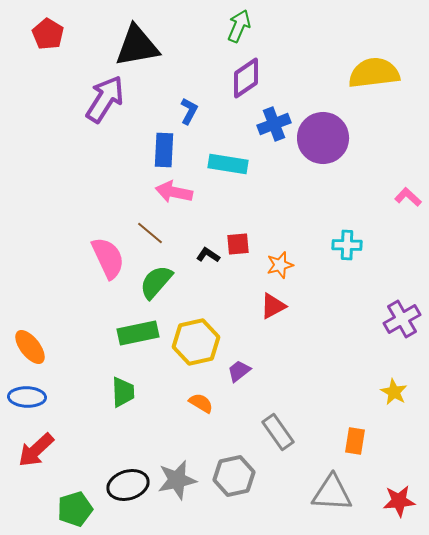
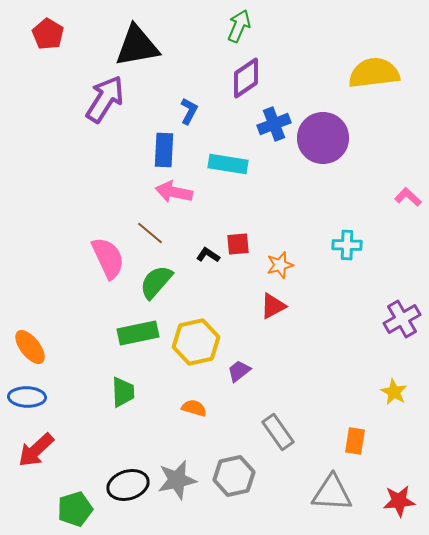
orange semicircle: moved 7 px left, 5 px down; rotated 15 degrees counterclockwise
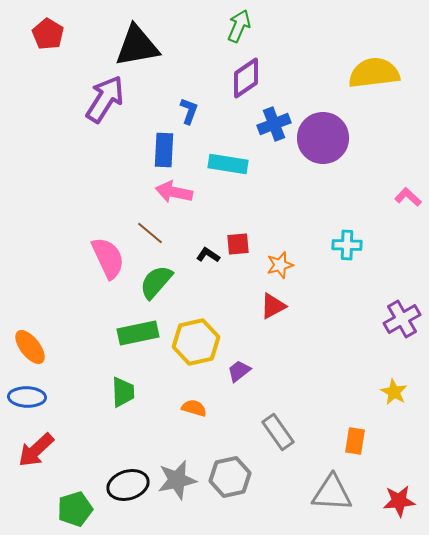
blue L-shape: rotated 8 degrees counterclockwise
gray hexagon: moved 4 px left, 1 px down
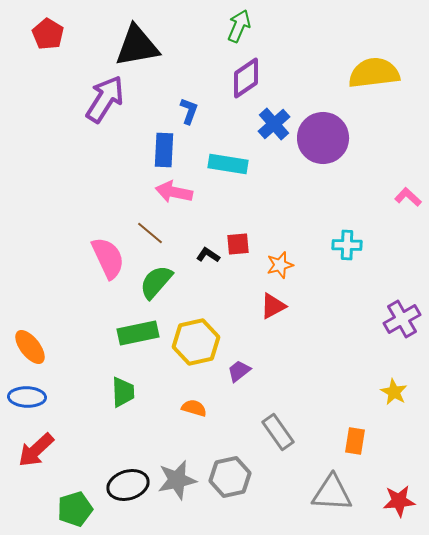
blue cross: rotated 20 degrees counterclockwise
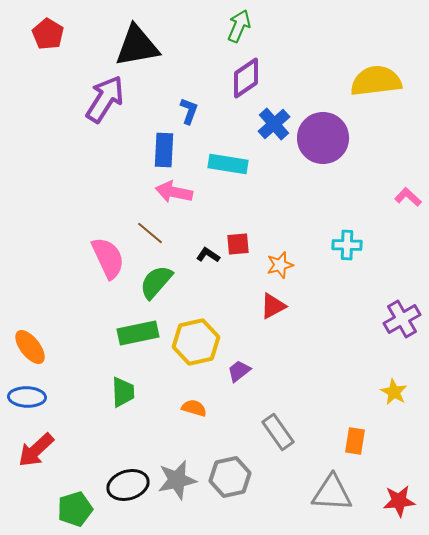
yellow semicircle: moved 2 px right, 8 px down
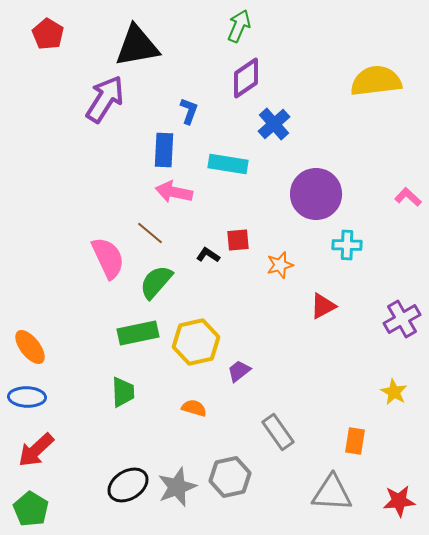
purple circle: moved 7 px left, 56 px down
red square: moved 4 px up
red triangle: moved 50 px right
gray star: moved 7 px down; rotated 9 degrees counterclockwise
black ellipse: rotated 15 degrees counterclockwise
green pentagon: moved 44 px left; rotated 24 degrees counterclockwise
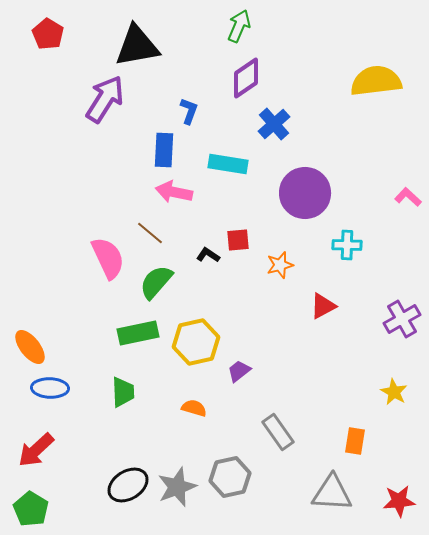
purple circle: moved 11 px left, 1 px up
blue ellipse: moved 23 px right, 9 px up
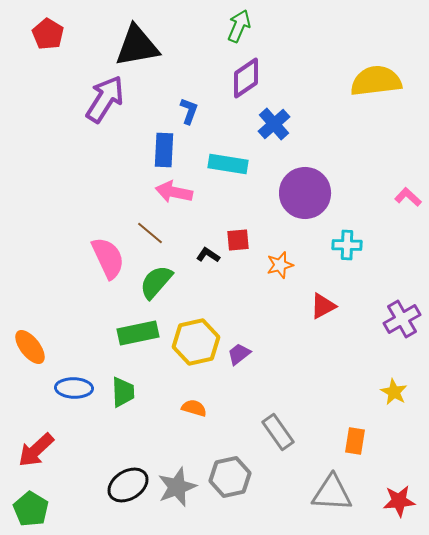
purple trapezoid: moved 17 px up
blue ellipse: moved 24 px right
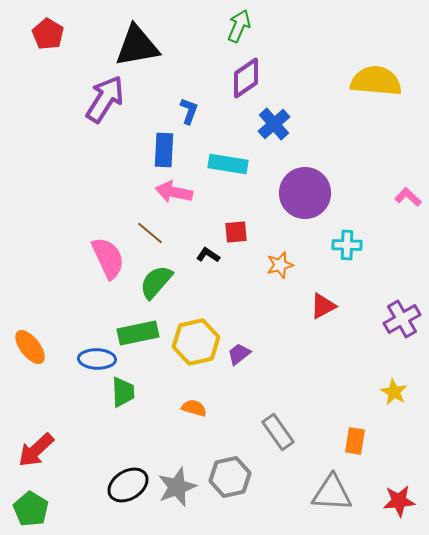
yellow semicircle: rotated 12 degrees clockwise
red square: moved 2 px left, 8 px up
blue ellipse: moved 23 px right, 29 px up
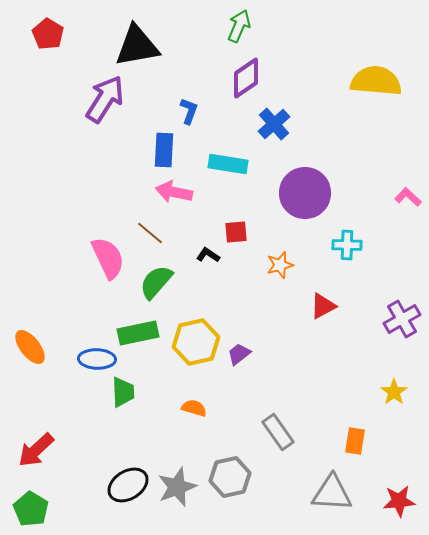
yellow star: rotated 8 degrees clockwise
